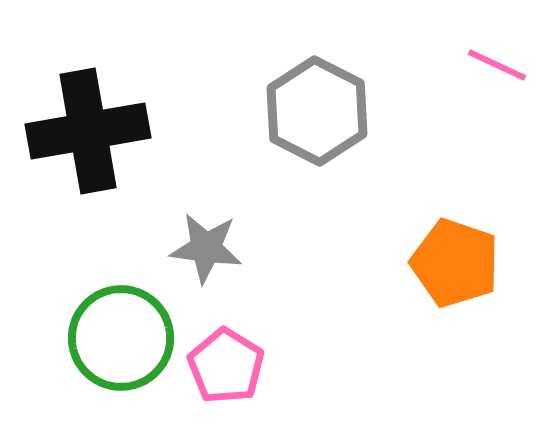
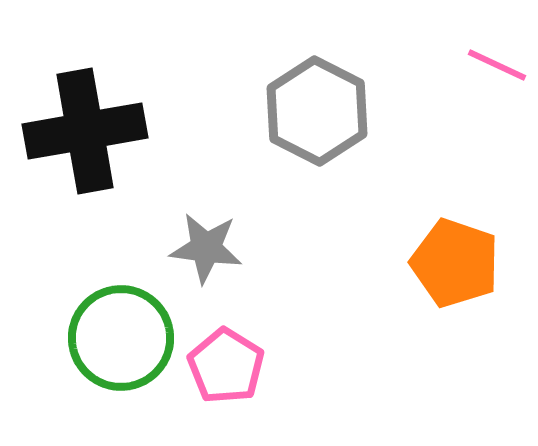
black cross: moved 3 px left
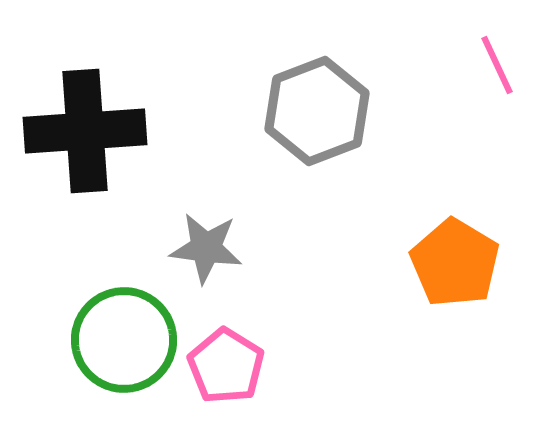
pink line: rotated 40 degrees clockwise
gray hexagon: rotated 12 degrees clockwise
black cross: rotated 6 degrees clockwise
orange pentagon: rotated 12 degrees clockwise
green circle: moved 3 px right, 2 px down
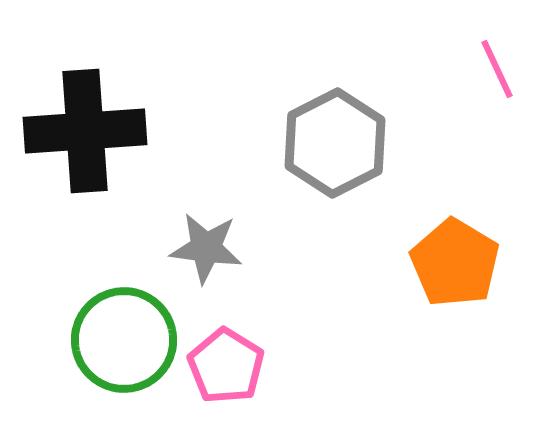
pink line: moved 4 px down
gray hexagon: moved 18 px right, 32 px down; rotated 6 degrees counterclockwise
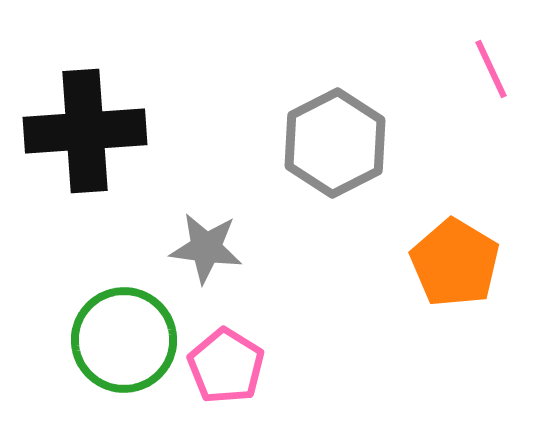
pink line: moved 6 px left
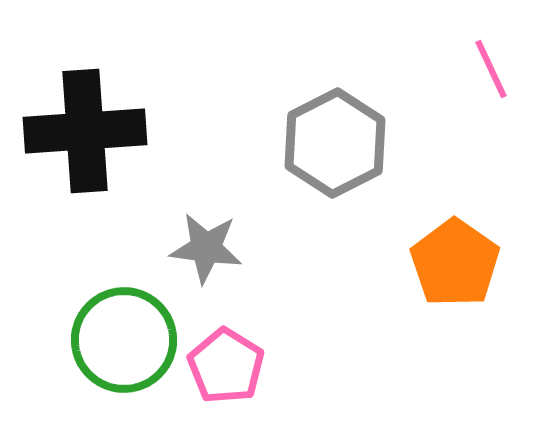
orange pentagon: rotated 4 degrees clockwise
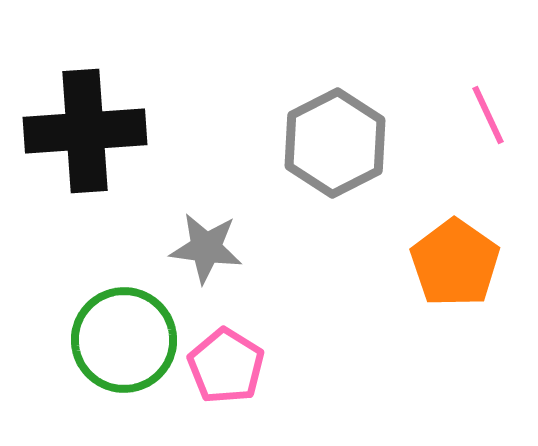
pink line: moved 3 px left, 46 px down
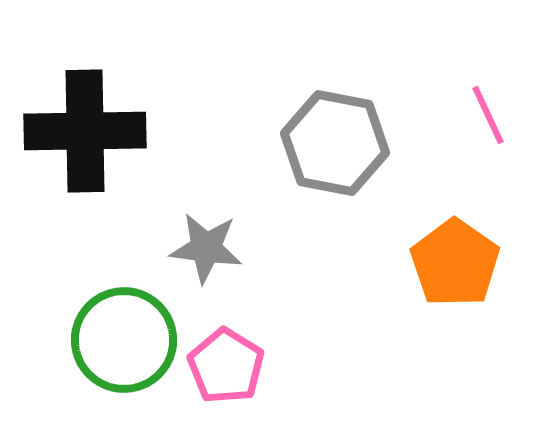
black cross: rotated 3 degrees clockwise
gray hexagon: rotated 22 degrees counterclockwise
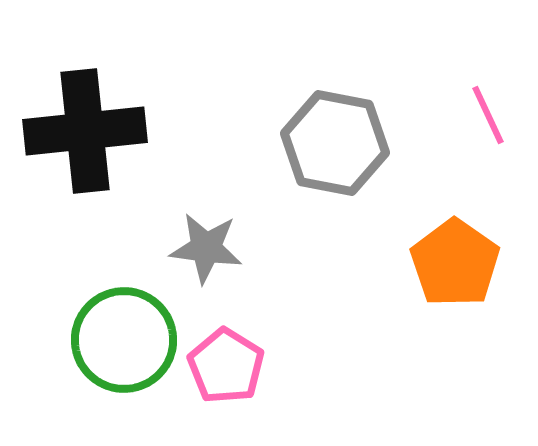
black cross: rotated 5 degrees counterclockwise
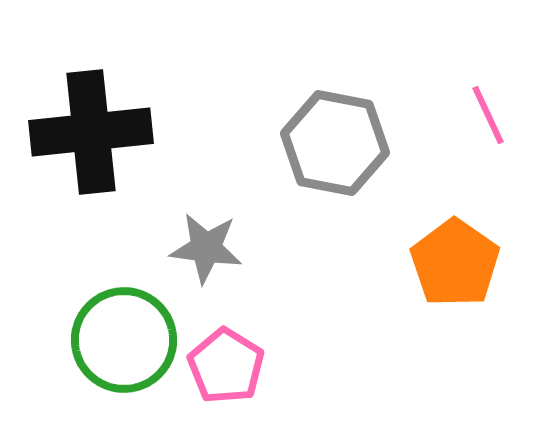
black cross: moved 6 px right, 1 px down
